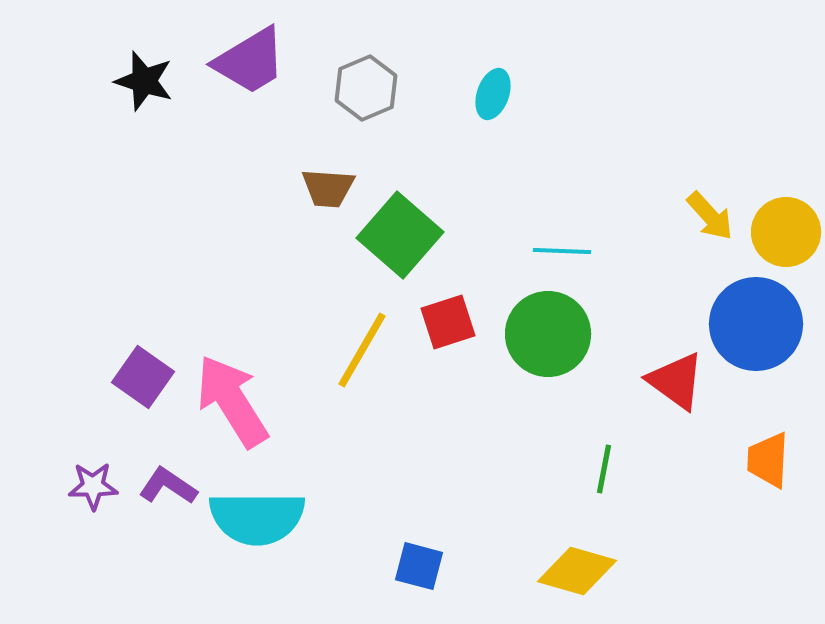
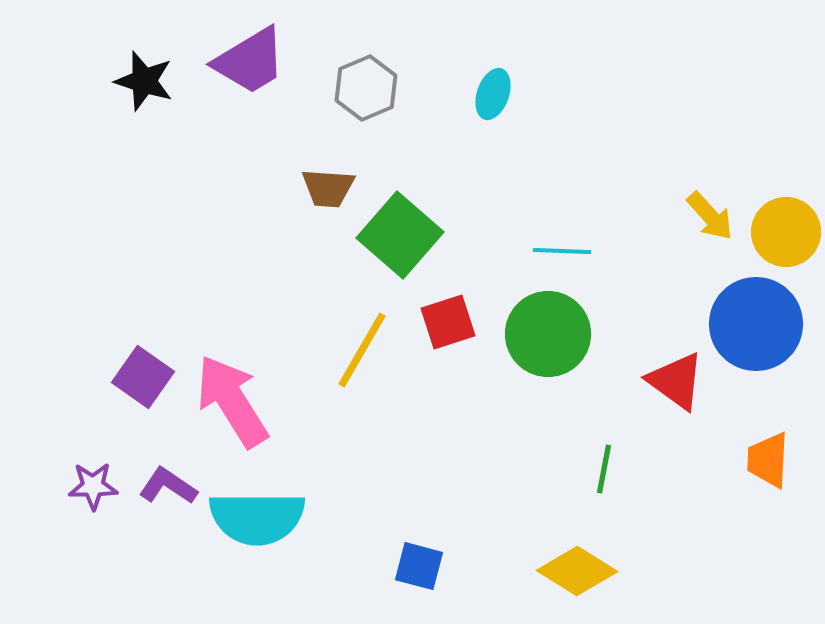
yellow diamond: rotated 16 degrees clockwise
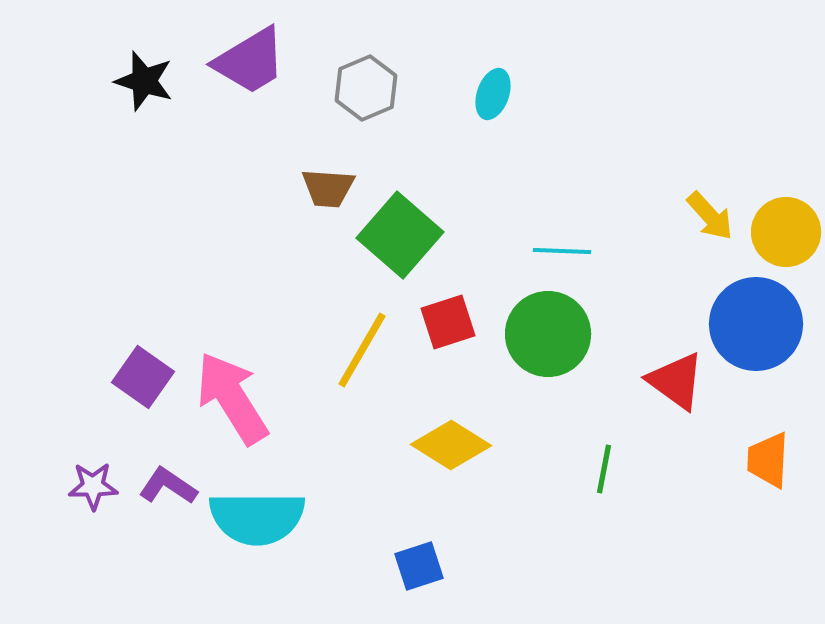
pink arrow: moved 3 px up
blue square: rotated 33 degrees counterclockwise
yellow diamond: moved 126 px left, 126 px up
